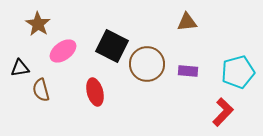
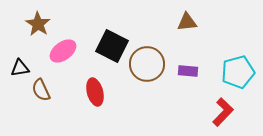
brown semicircle: rotated 10 degrees counterclockwise
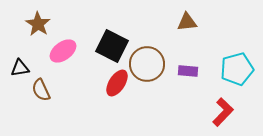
cyan pentagon: moved 1 px left, 3 px up
red ellipse: moved 22 px right, 9 px up; rotated 48 degrees clockwise
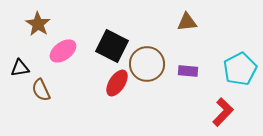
cyan pentagon: moved 3 px right; rotated 12 degrees counterclockwise
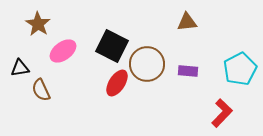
red L-shape: moved 1 px left, 1 px down
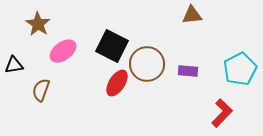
brown triangle: moved 5 px right, 7 px up
black triangle: moved 6 px left, 3 px up
brown semicircle: rotated 45 degrees clockwise
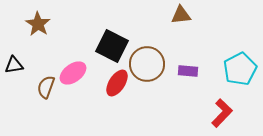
brown triangle: moved 11 px left
pink ellipse: moved 10 px right, 22 px down
brown semicircle: moved 5 px right, 3 px up
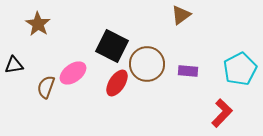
brown triangle: rotated 30 degrees counterclockwise
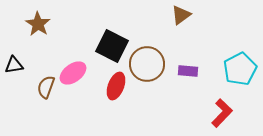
red ellipse: moved 1 px left, 3 px down; rotated 12 degrees counterclockwise
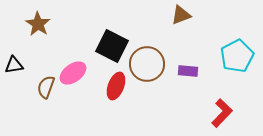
brown triangle: rotated 15 degrees clockwise
cyan pentagon: moved 3 px left, 13 px up
